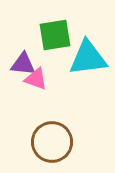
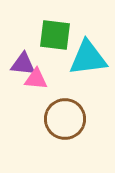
green square: rotated 16 degrees clockwise
pink triangle: rotated 15 degrees counterclockwise
brown circle: moved 13 px right, 23 px up
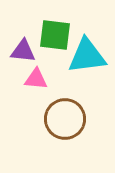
cyan triangle: moved 1 px left, 2 px up
purple triangle: moved 13 px up
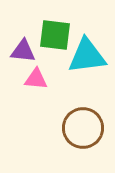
brown circle: moved 18 px right, 9 px down
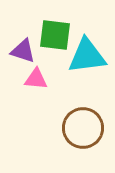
purple triangle: rotated 12 degrees clockwise
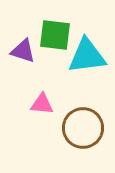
pink triangle: moved 6 px right, 25 px down
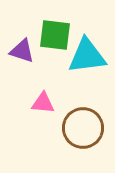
purple triangle: moved 1 px left
pink triangle: moved 1 px right, 1 px up
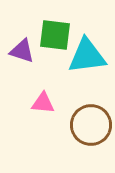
brown circle: moved 8 px right, 3 px up
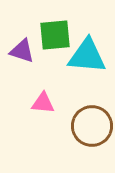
green square: rotated 12 degrees counterclockwise
cyan triangle: rotated 12 degrees clockwise
brown circle: moved 1 px right, 1 px down
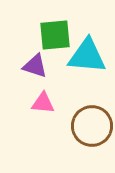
purple triangle: moved 13 px right, 15 px down
